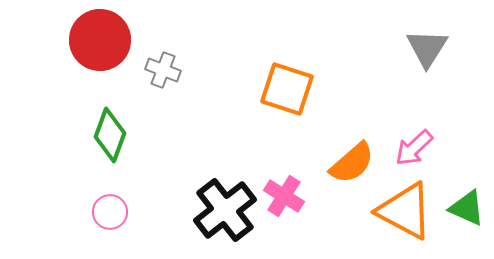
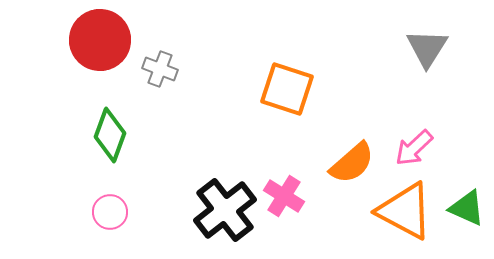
gray cross: moved 3 px left, 1 px up
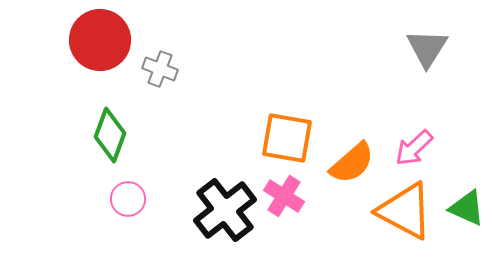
orange square: moved 49 px down; rotated 8 degrees counterclockwise
pink circle: moved 18 px right, 13 px up
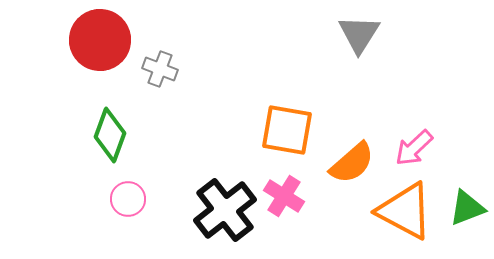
gray triangle: moved 68 px left, 14 px up
orange square: moved 8 px up
green triangle: rotated 45 degrees counterclockwise
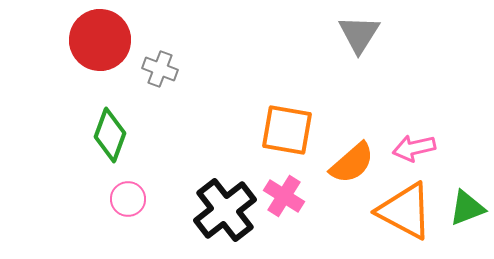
pink arrow: rotated 30 degrees clockwise
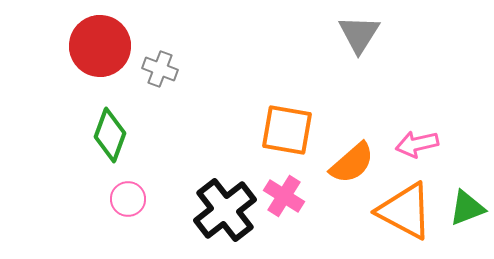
red circle: moved 6 px down
pink arrow: moved 3 px right, 4 px up
